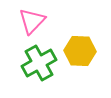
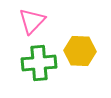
green cross: rotated 24 degrees clockwise
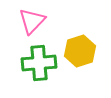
yellow hexagon: rotated 20 degrees counterclockwise
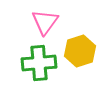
pink triangle: moved 13 px right, 1 px down; rotated 8 degrees counterclockwise
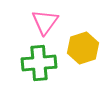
yellow hexagon: moved 3 px right, 3 px up
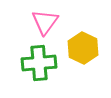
yellow hexagon: rotated 16 degrees counterclockwise
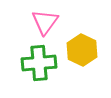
yellow hexagon: moved 1 px left, 2 px down
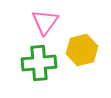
yellow hexagon: rotated 20 degrees clockwise
